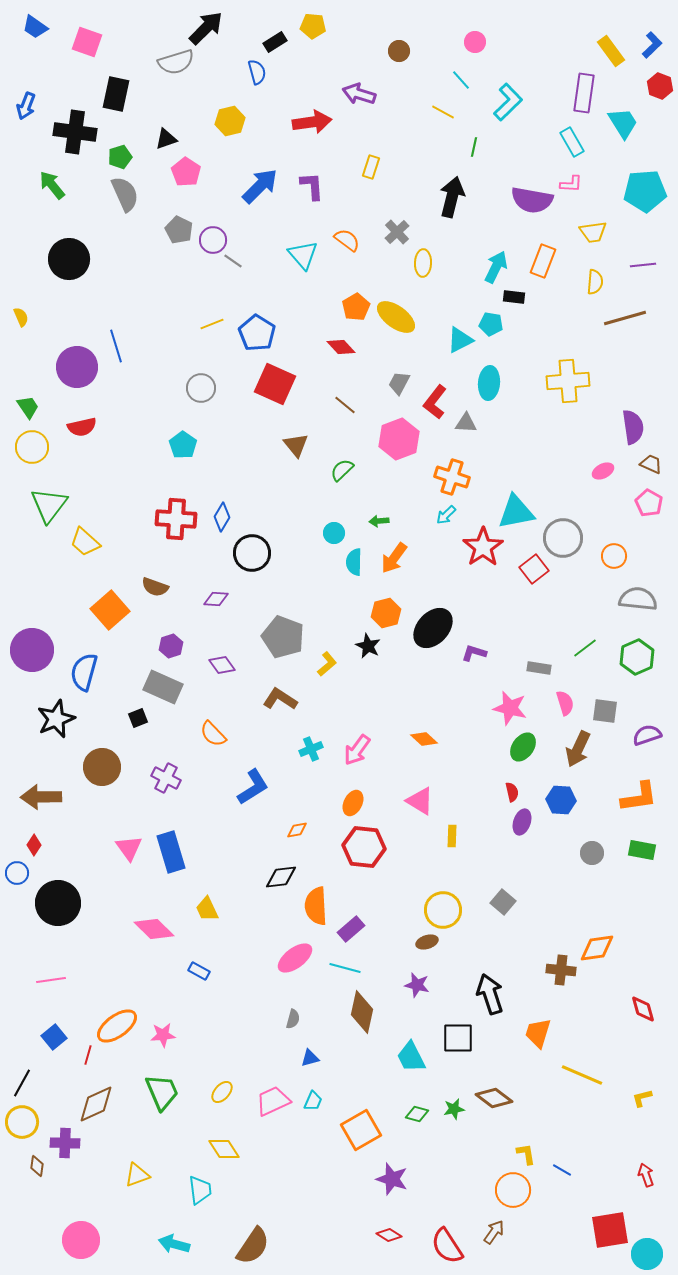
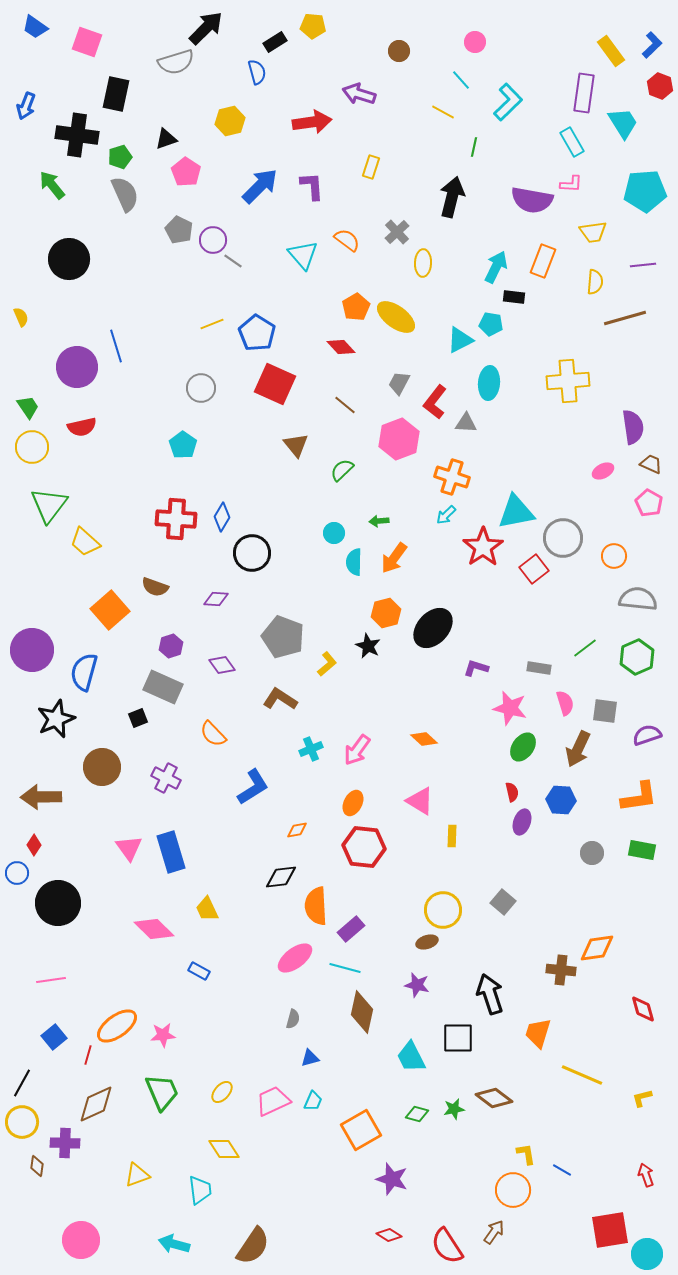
black cross at (75, 132): moved 2 px right, 3 px down
purple L-shape at (474, 653): moved 2 px right, 15 px down
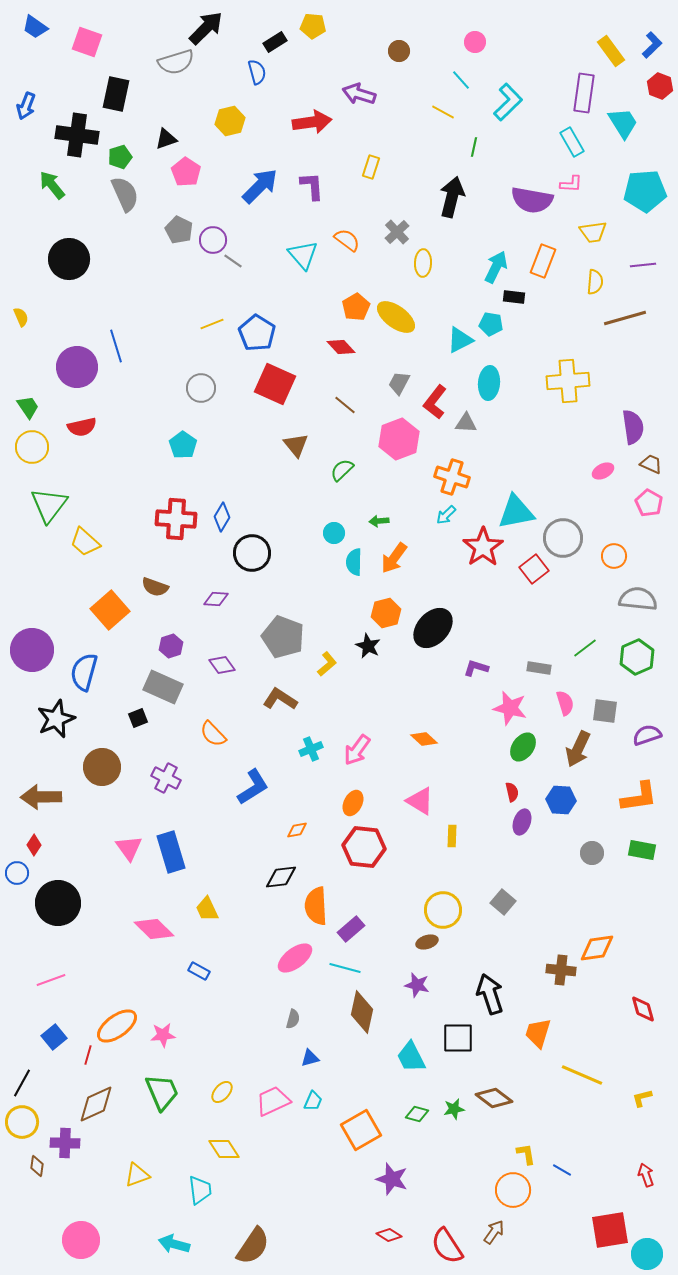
pink line at (51, 980): rotated 12 degrees counterclockwise
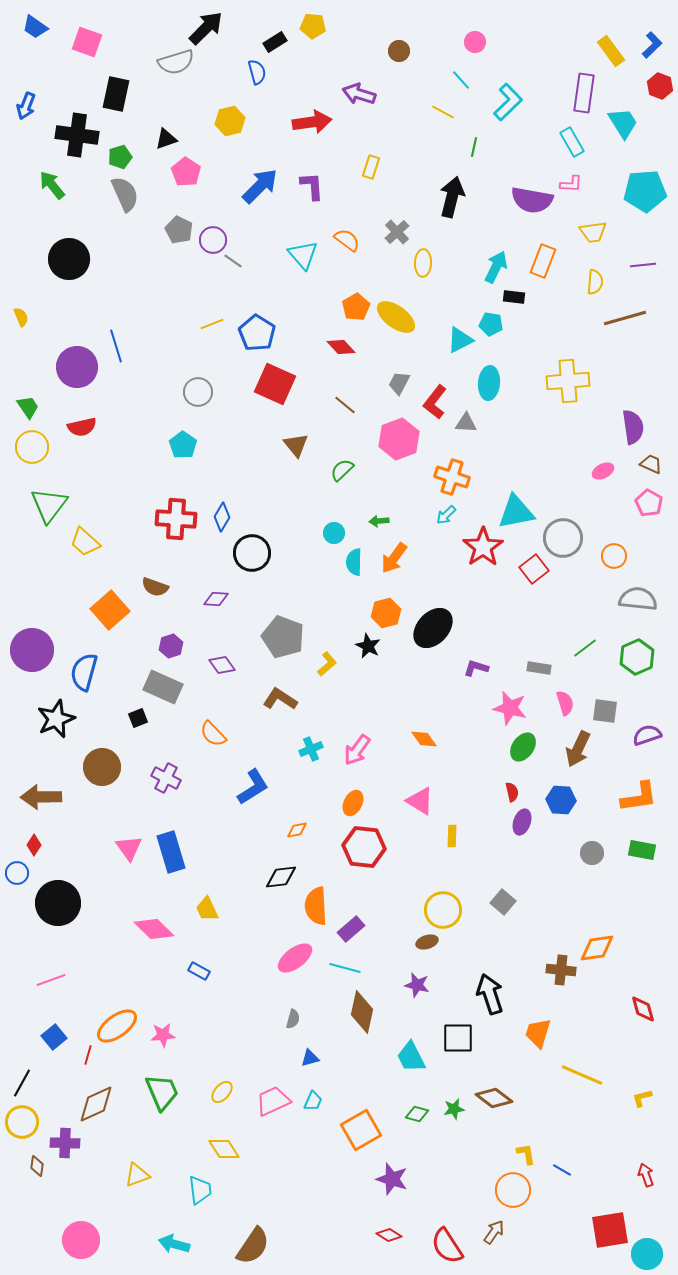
gray circle at (201, 388): moved 3 px left, 4 px down
orange diamond at (424, 739): rotated 12 degrees clockwise
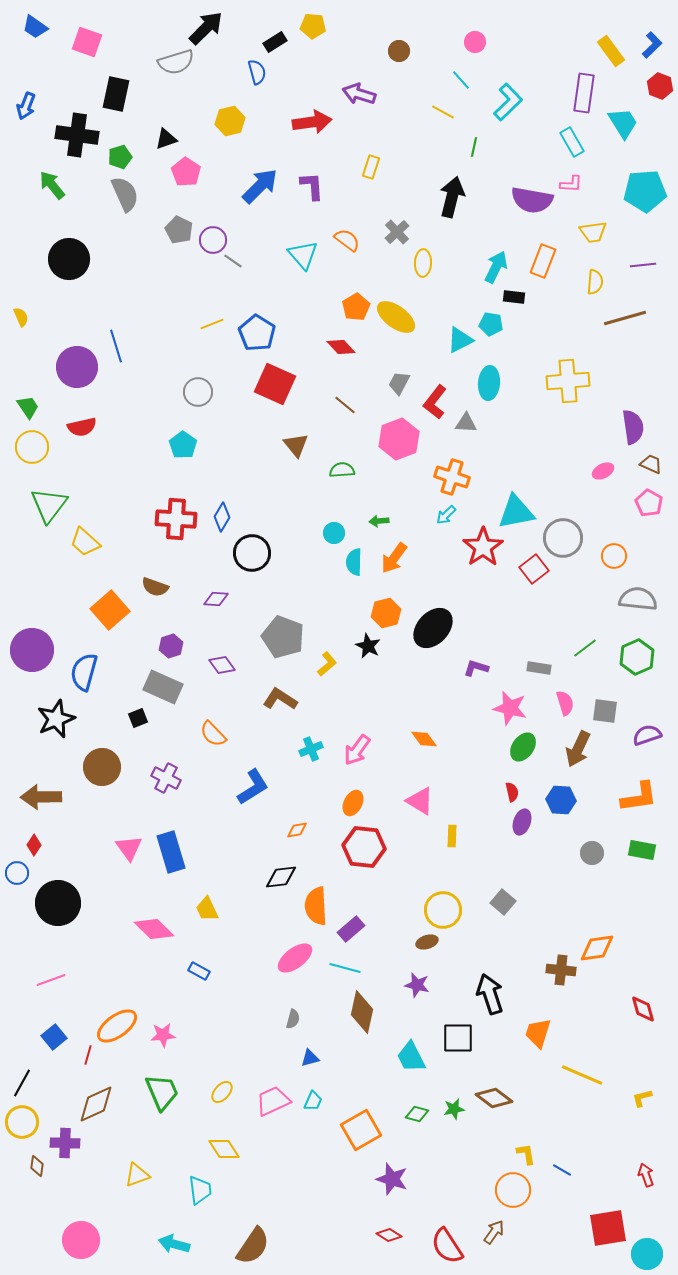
green semicircle at (342, 470): rotated 40 degrees clockwise
red square at (610, 1230): moved 2 px left, 2 px up
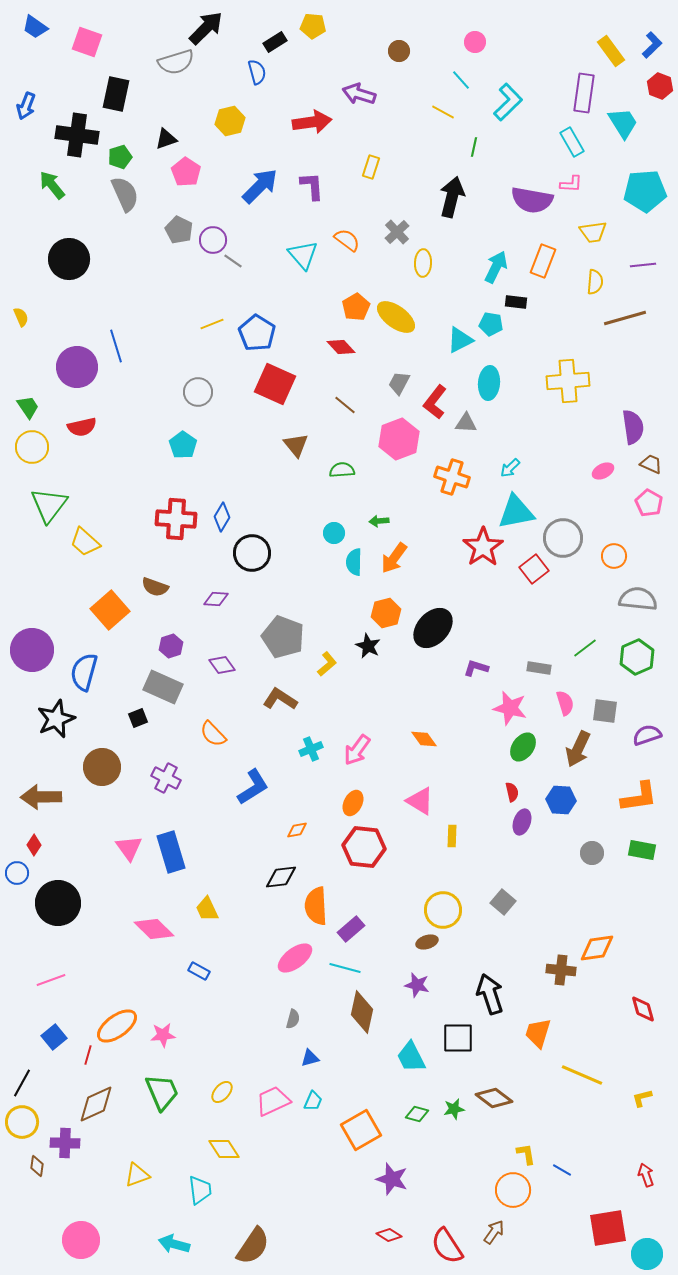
black rectangle at (514, 297): moved 2 px right, 5 px down
cyan arrow at (446, 515): moved 64 px right, 47 px up
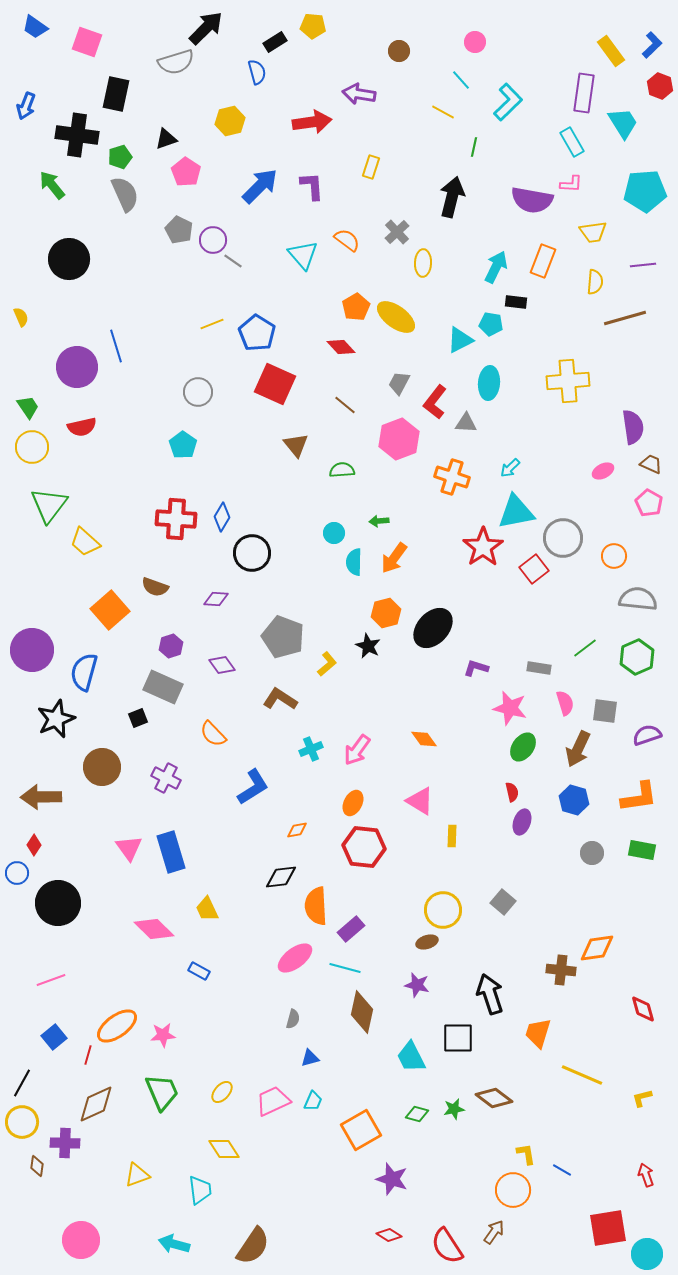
purple arrow at (359, 94): rotated 8 degrees counterclockwise
blue hexagon at (561, 800): moved 13 px right; rotated 12 degrees clockwise
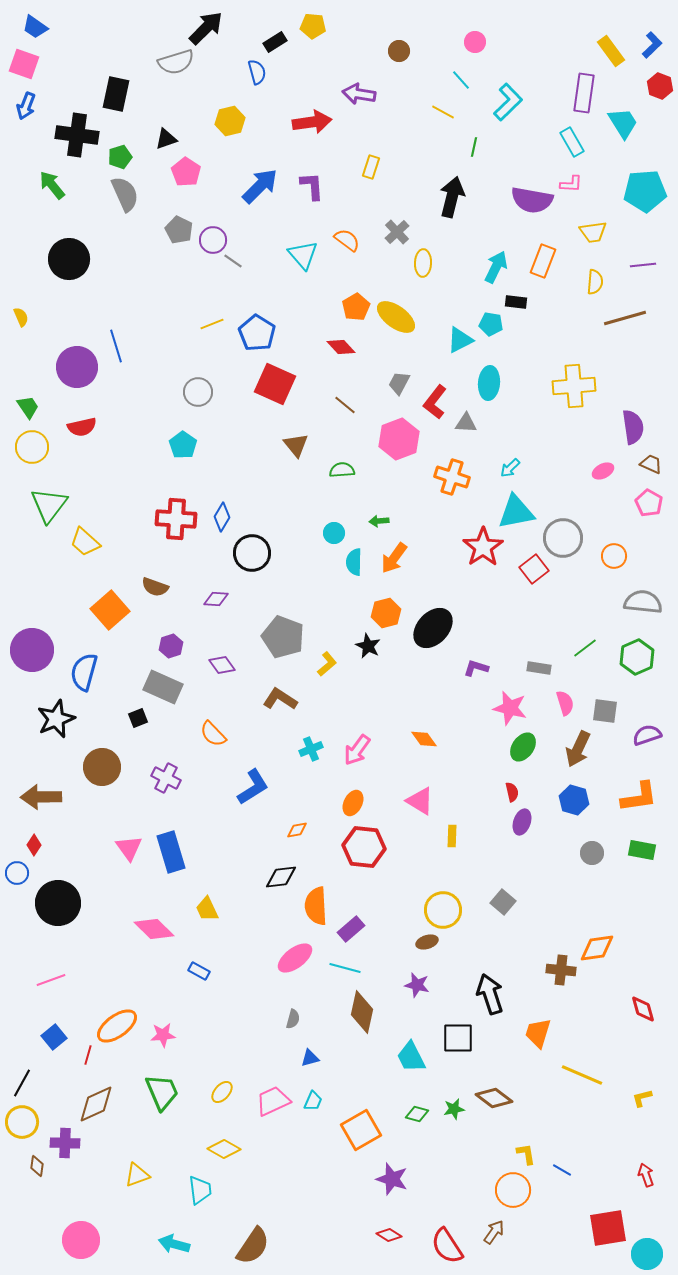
pink square at (87, 42): moved 63 px left, 22 px down
yellow cross at (568, 381): moved 6 px right, 5 px down
gray semicircle at (638, 599): moved 5 px right, 3 px down
yellow diamond at (224, 1149): rotated 28 degrees counterclockwise
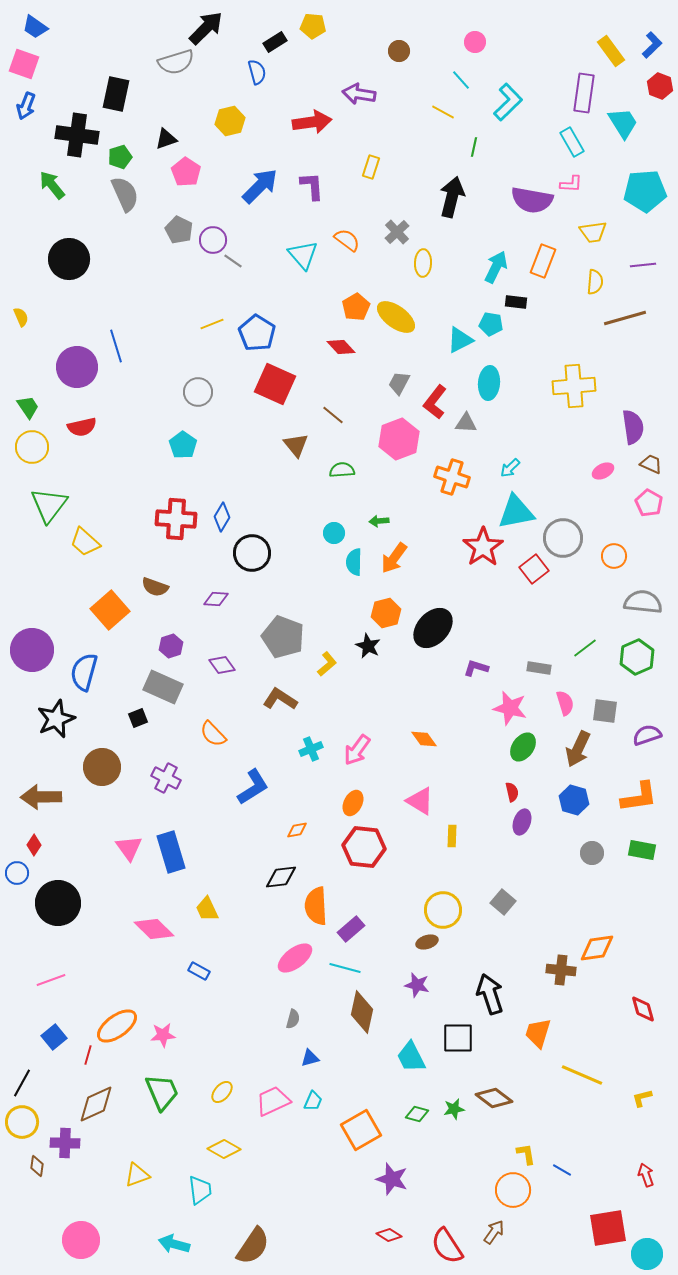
brown line at (345, 405): moved 12 px left, 10 px down
